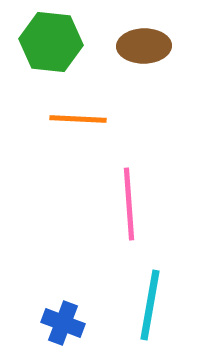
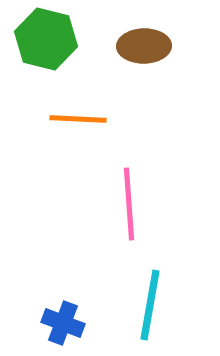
green hexagon: moved 5 px left, 3 px up; rotated 8 degrees clockwise
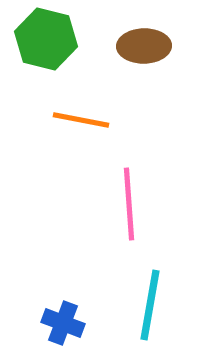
orange line: moved 3 px right, 1 px down; rotated 8 degrees clockwise
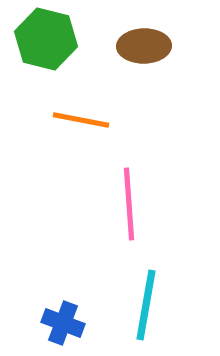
cyan line: moved 4 px left
